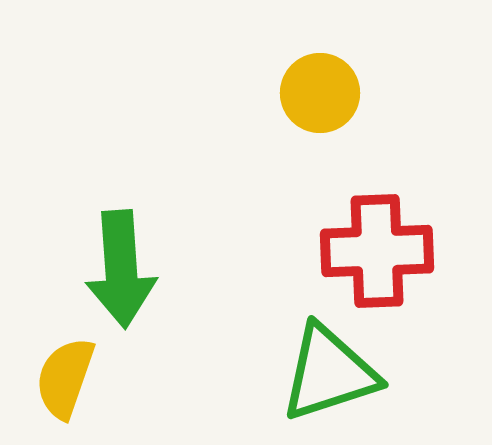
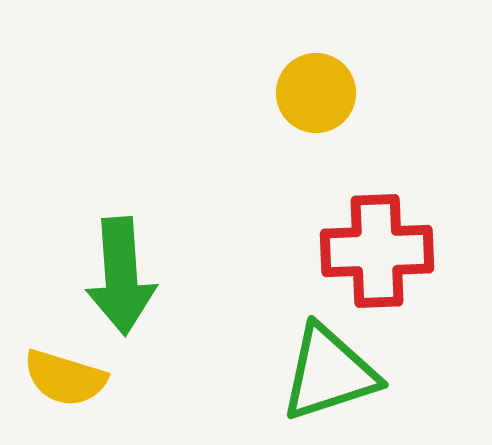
yellow circle: moved 4 px left
green arrow: moved 7 px down
yellow semicircle: rotated 92 degrees counterclockwise
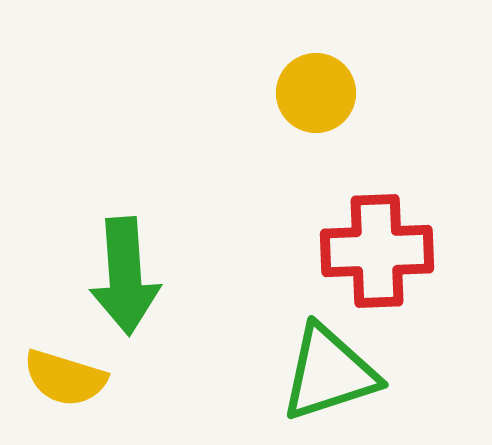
green arrow: moved 4 px right
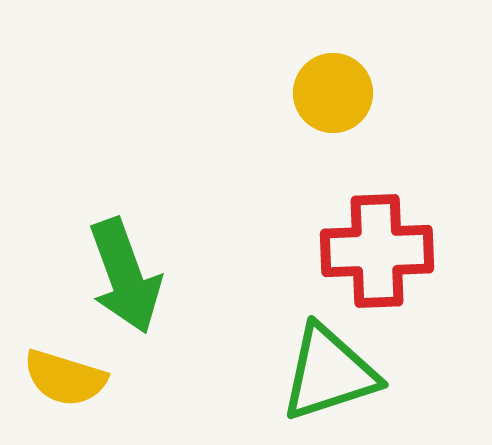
yellow circle: moved 17 px right
green arrow: rotated 16 degrees counterclockwise
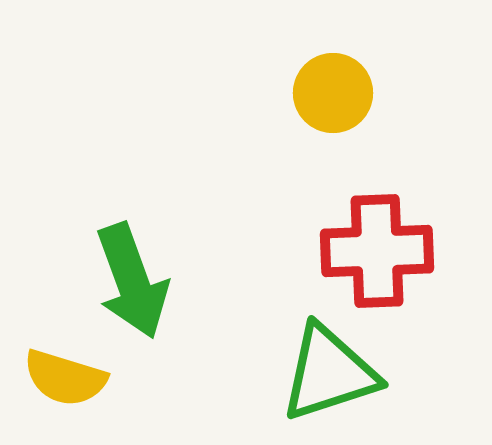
green arrow: moved 7 px right, 5 px down
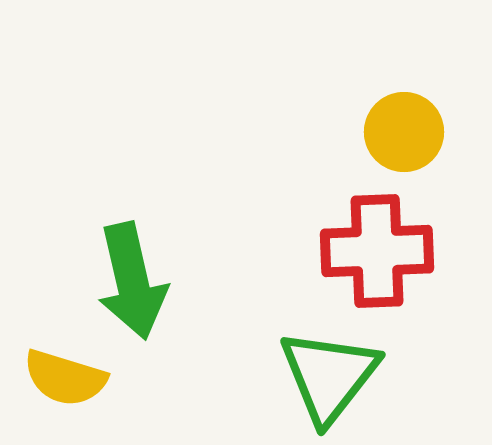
yellow circle: moved 71 px right, 39 px down
green arrow: rotated 7 degrees clockwise
green triangle: moved 3 px down; rotated 34 degrees counterclockwise
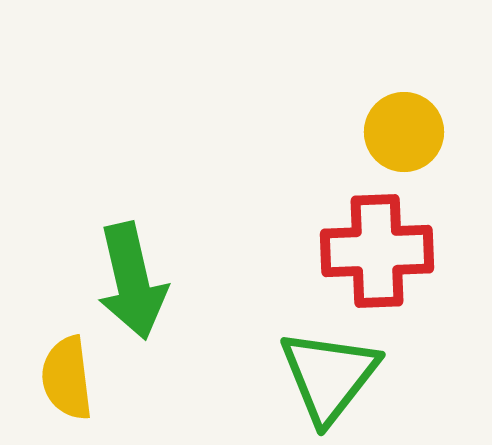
yellow semicircle: moved 2 px right; rotated 66 degrees clockwise
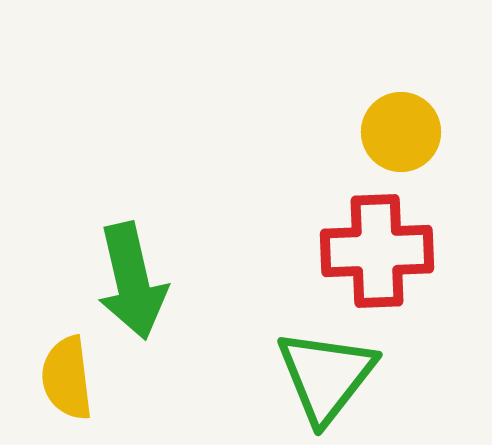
yellow circle: moved 3 px left
green triangle: moved 3 px left
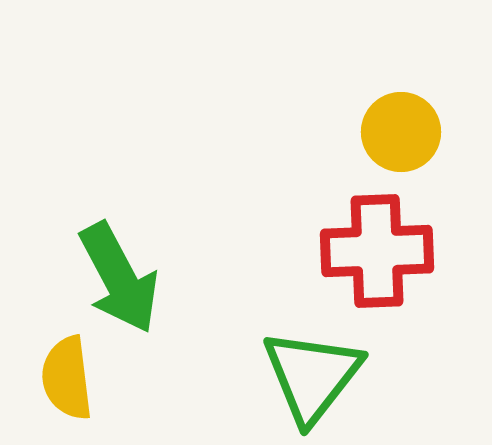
green arrow: moved 13 px left, 3 px up; rotated 15 degrees counterclockwise
green triangle: moved 14 px left
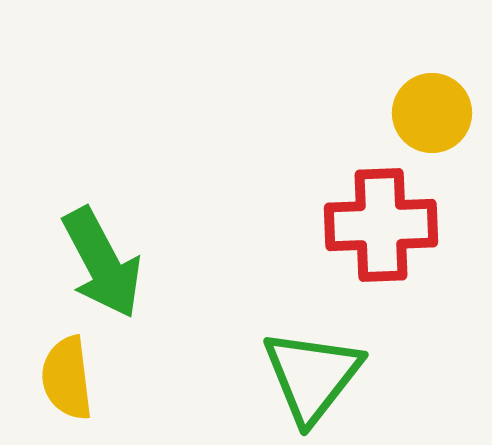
yellow circle: moved 31 px right, 19 px up
red cross: moved 4 px right, 26 px up
green arrow: moved 17 px left, 15 px up
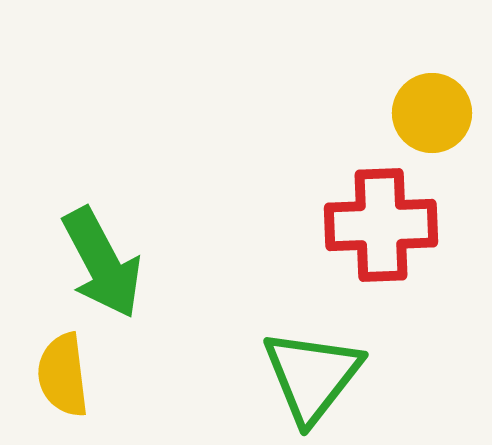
yellow semicircle: moved 4 px left, 3 px up
